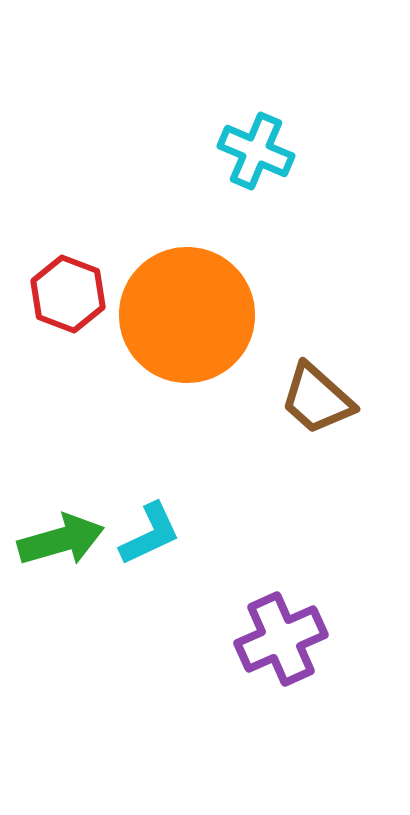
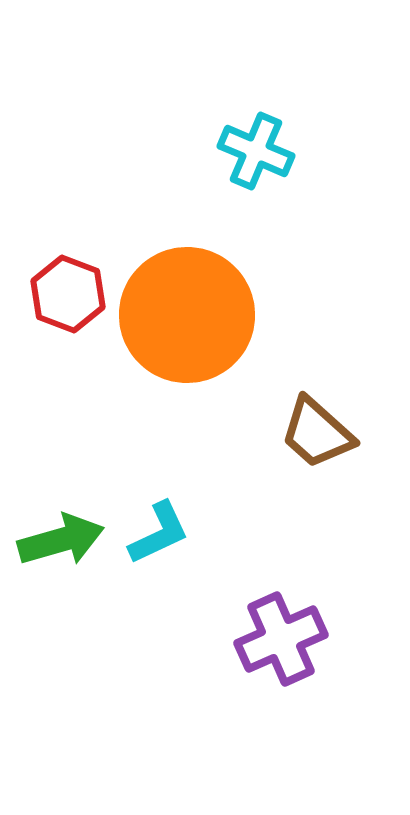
brown trapezoid: moved 34 px down
cyan L-shape: moved 9 px right, 1 px up
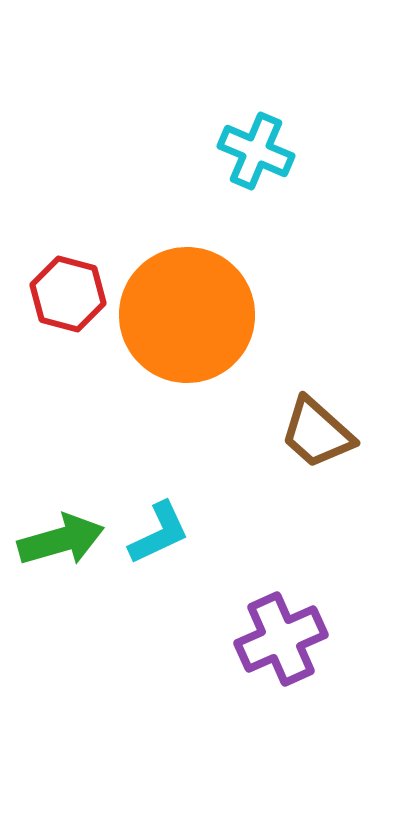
red hexagon: rotated 6 degrees counterclockwise
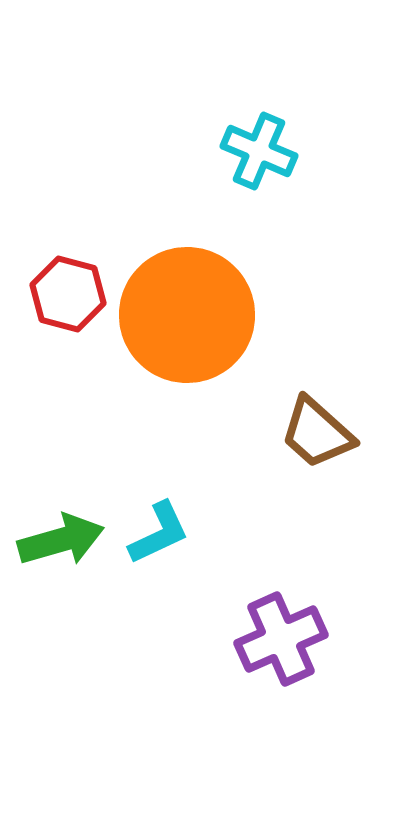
cyan cross: moved 3 px right
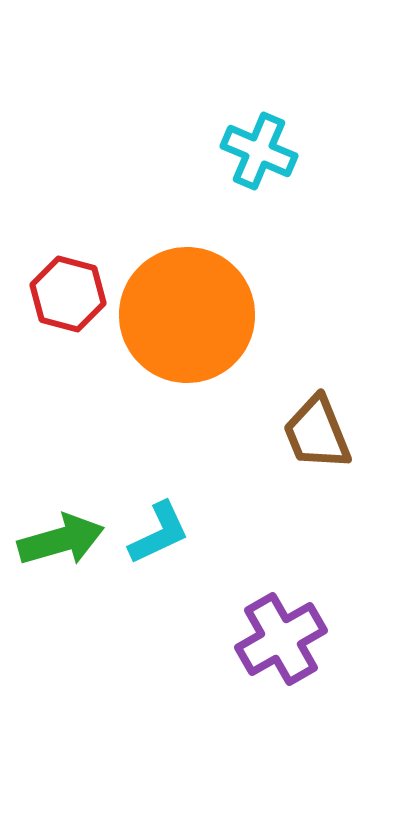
brown trapezoid: rotated 26 degrees clockwise
purple cross: rotated 6 degrees counterclockwise
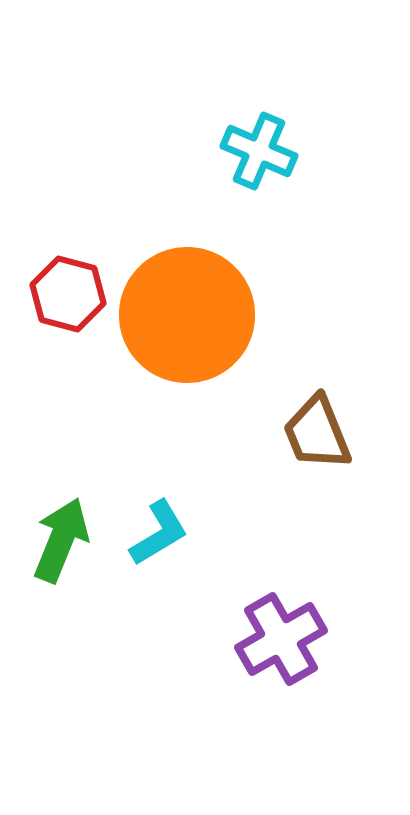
cyan L-shape: rotated 6 degrees counterclockwise
green arrow: rotated 52 degrees counterclockwise
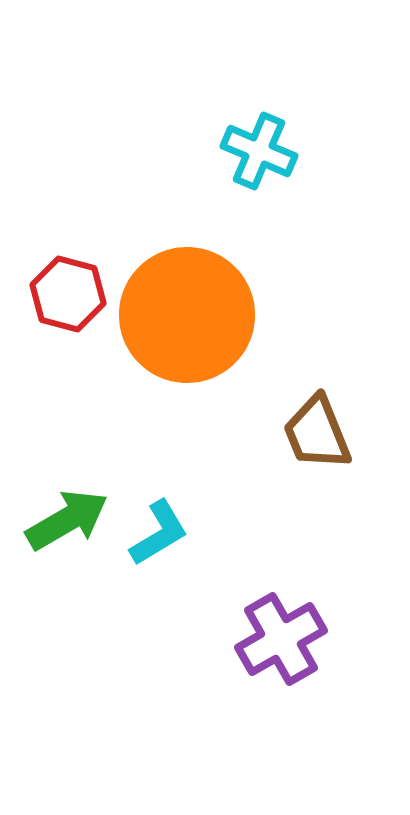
green arrow: moved 6 px right, 20 px up; rotated 38 degrees clockwise
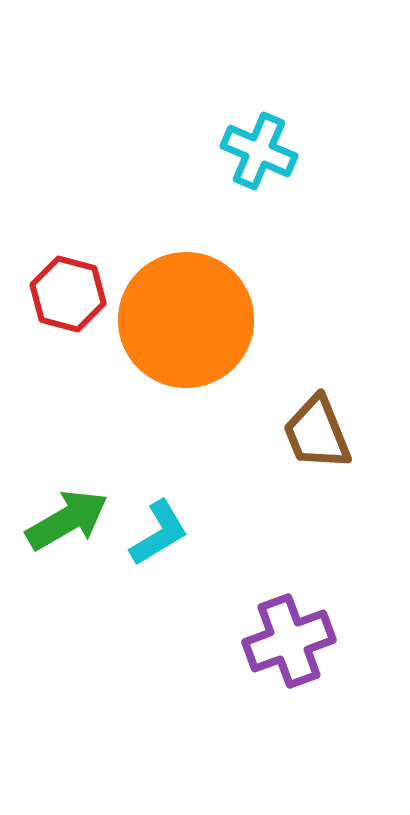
orange circle: moved 1 px left, 5 px down
purple cross: moved 8 px right, 2 px down; rotated 10 degrees clockwise
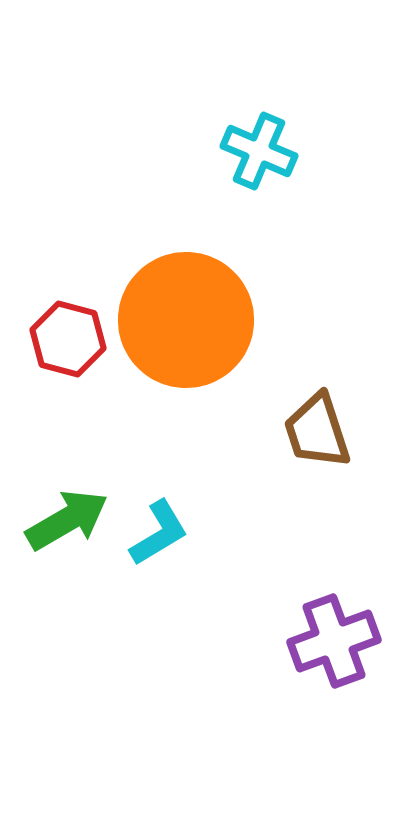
red hexagon: moved 45 px down
brown trapezoid: moved 2 px up; rotated 4 degrees clockwise
purple cross: moved 45 px right
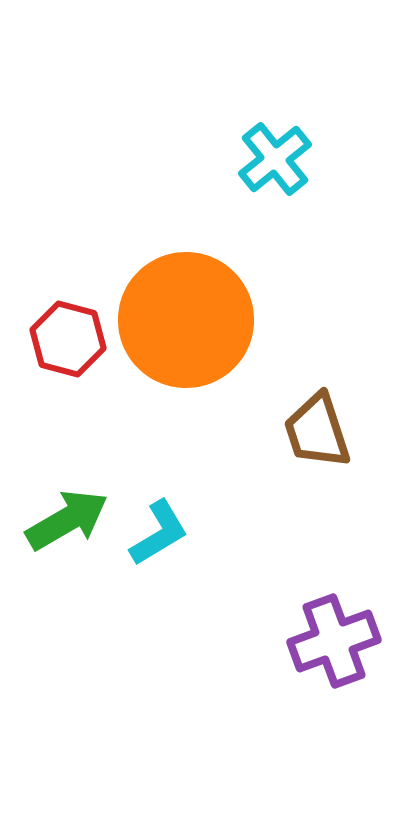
cyan cross: moved 16 px right, 8 px down; rotated 28 degrees clockwise
